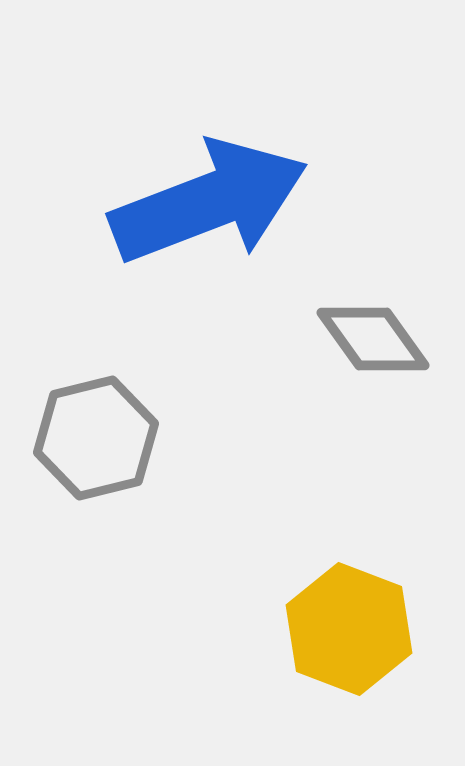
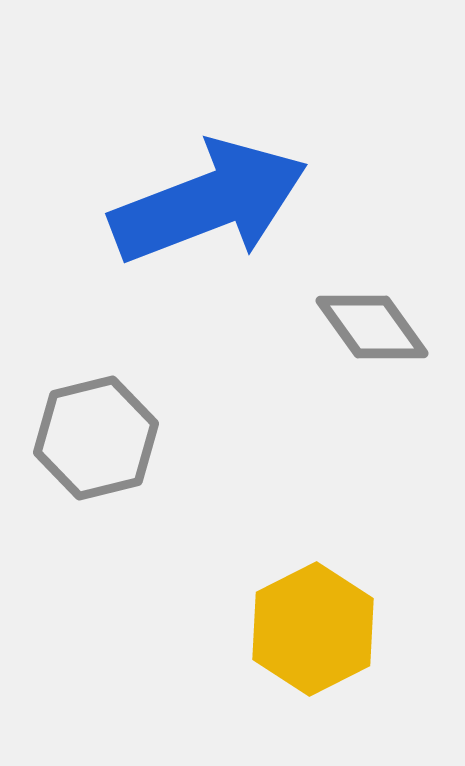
gray diamond: moved 1 px left, 12 px up
yellow hexagon: moved 36 px left; rotated 12 degrees clockwise
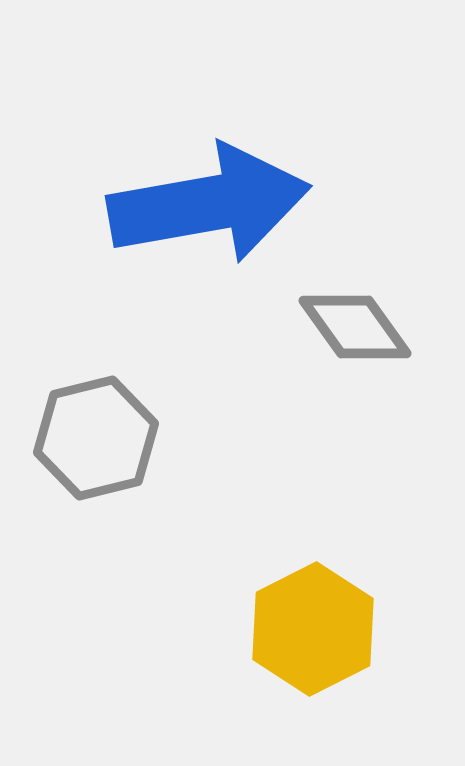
blue arrow: moved 2 px down; rotated 11 degrees clockwise
gray diamond: moved 17 px left
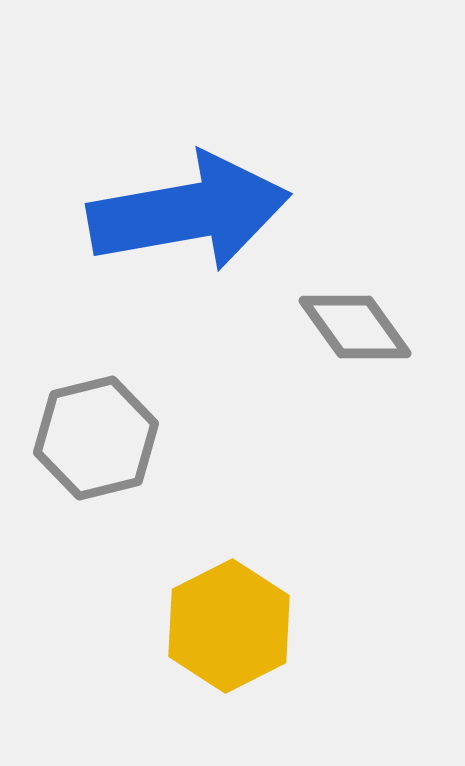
blue arrow: moved 20 px left, 8 px down
yellow hexagon: moved 84 px left, 3 px up
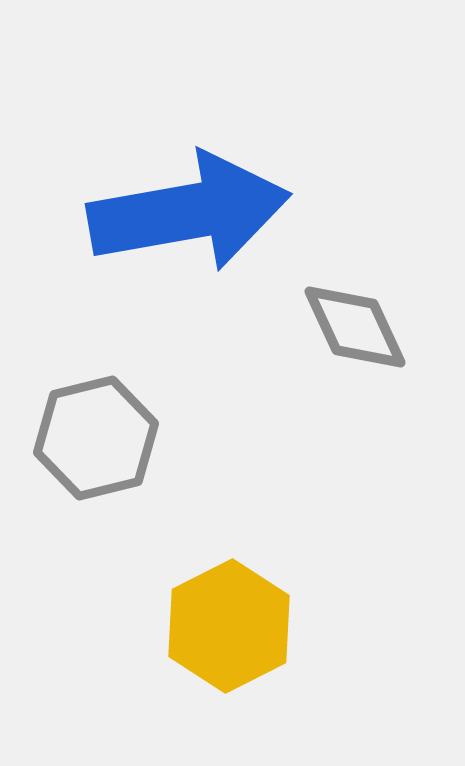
gray diamond: rotated 11 degrees clockwise
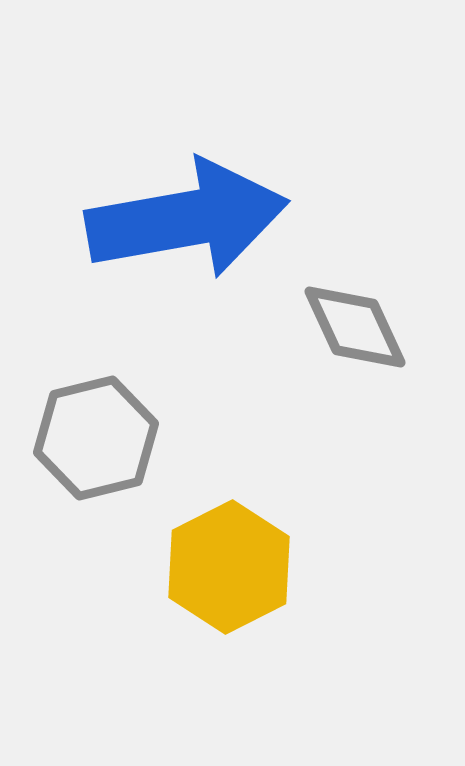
blue arrow: moved 2 px left, 7 px down
yellow hexagon: moved 59 px up
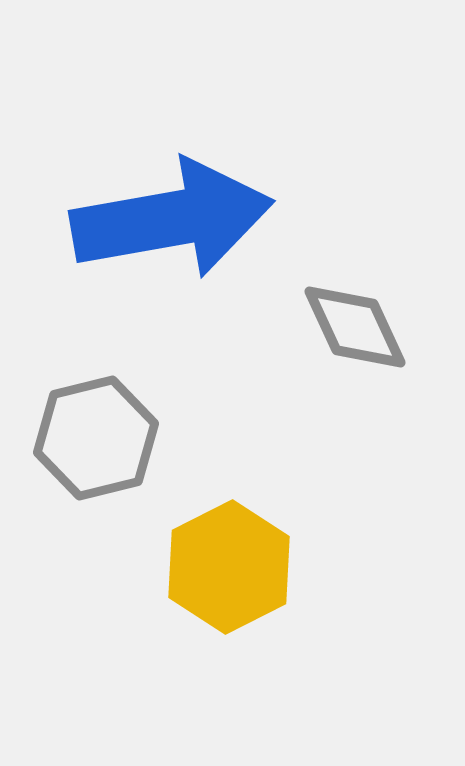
blue arrow: moved 15 px left
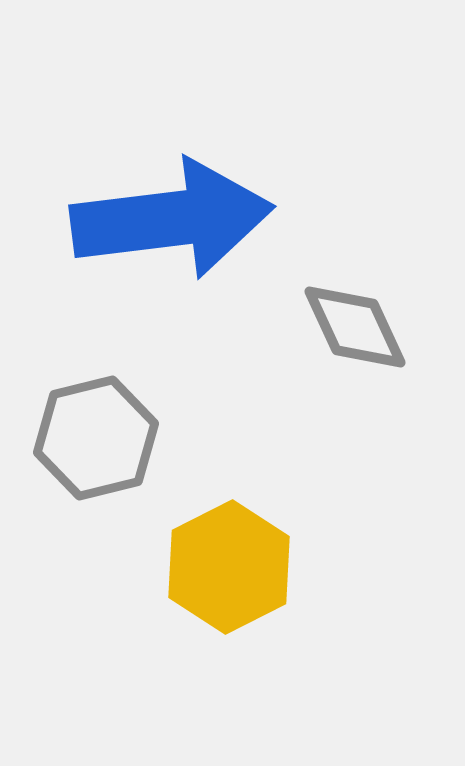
blue arrow: rotated 3 degrees clockwise
